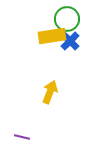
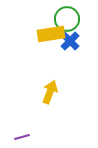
yellow rectangle: moved 1 px left, 2 px up
purple line: rotated 28 degrees counterclockwise
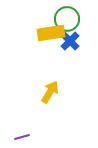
yellow rectangle: moved 1 px up
yellow arrow: rotated 10 degrees clockwise
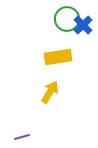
yellow rectangle: moved 7 px right, 24 px down
blue cross: moved 13 px right, 16 px up
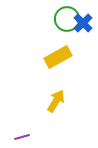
blue cross: moved 2 px up
yellow rectangle: rotated 20 degrees counterclockwise
yellow arrow: moved 6 px right, 9 px down
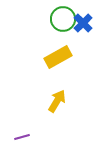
green circle: moved 4 px left
yellow arrow: moved 1 px right
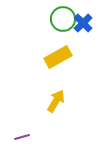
yellow arrow: moved 1 px left
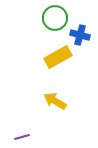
green circle: moved 8 px left, 1 px up
blue cross: moved 3 px left, 12 px down; rotated 30 degrees counterclockwise
yellow arrow: moved 1 px left; rotated 90 degrees counterclockwise
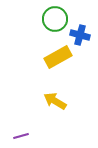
green circle: moved 1 px down
purple line: moved 1 px left, 1 px up
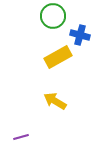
green circle: moved 2 px left, 3 px up
purple line: moved 1 px down
